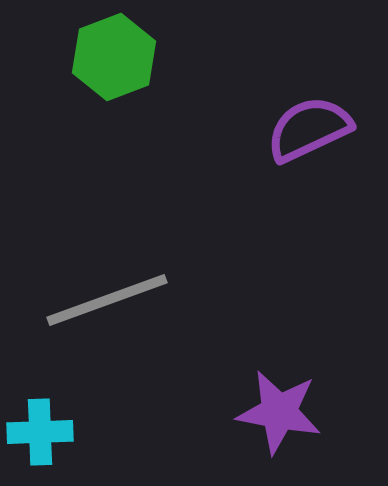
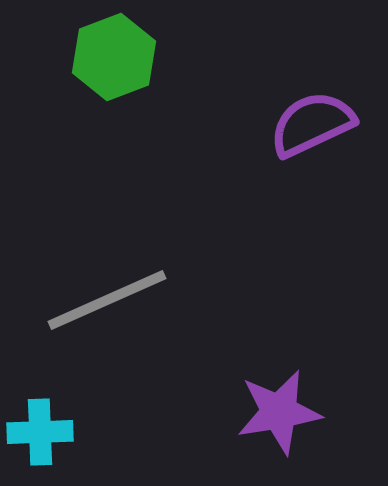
purple semicircle: moved 3 px right, 5 px up
gray line: rotated 4 degrees counterclockwise
purple star: rotated 20 degrees counterclockwise
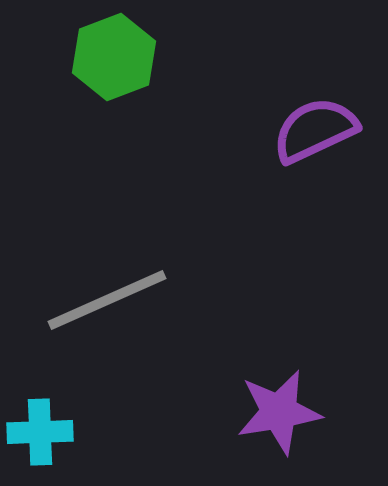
purple semicircle: moved 3 px right, 6 px down
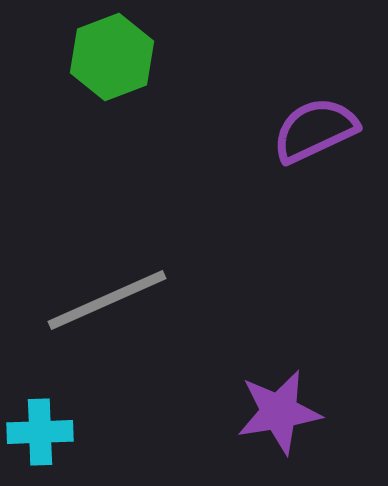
green hexagon: moved 2 px left
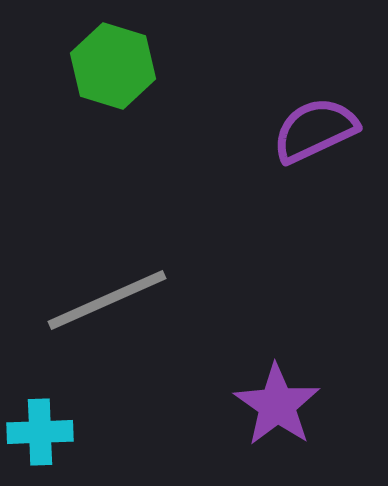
green hexagon: moved 1 px right, 9 px down; rotated 22 degrees counterclockwise
purple star: moved 2 px left, 7 px up; rotated 28 degrees counterclockwise
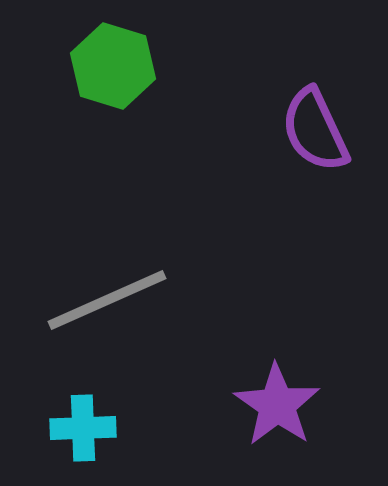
purple semicircle: rotated 90 degrees counterclockwise
cyan cross: moved 43 px right, 4 px up
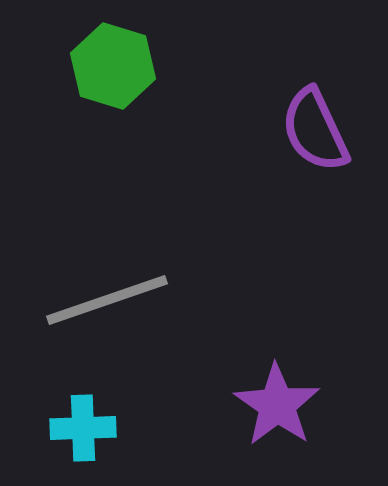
gray line: rotated 5 degrees clockwise
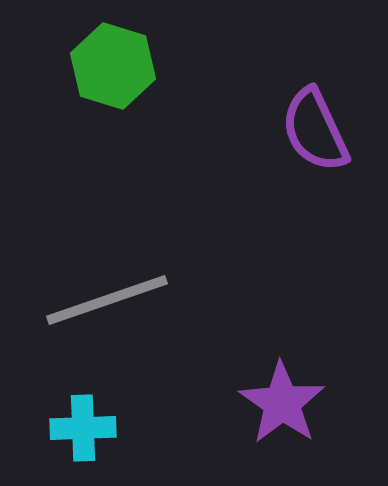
purple star: moved 5 px right, 2 px up
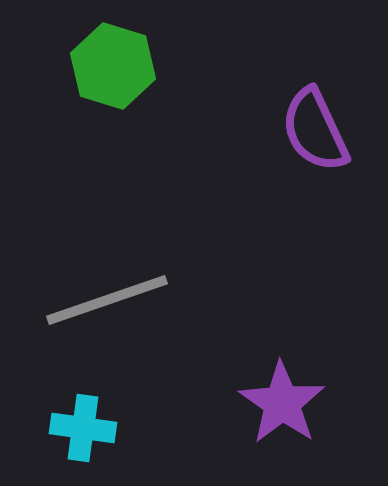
cyan cross: rotated 10 degrees clockwise
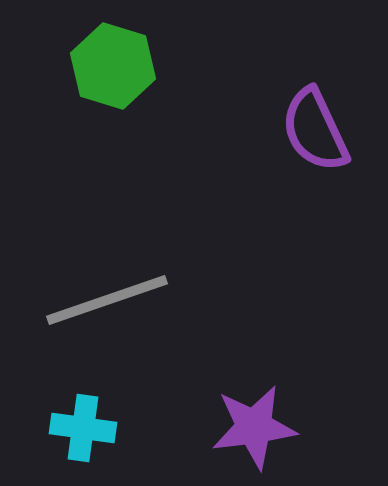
purple star: moved 28 px left, 24 px down; rotated 30 degrees clockwise
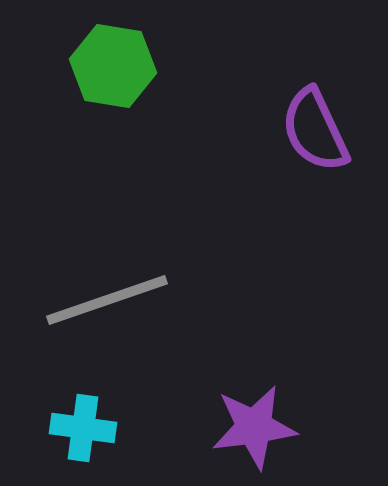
green hexagon: rotated 8 degrees counterclockwise
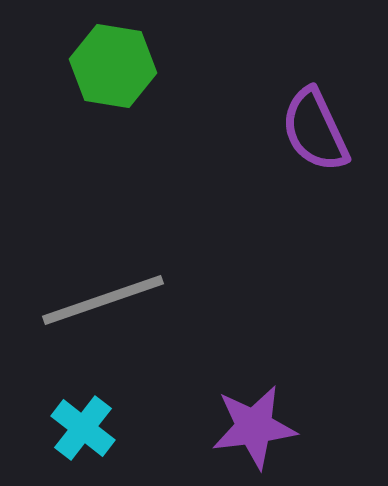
gray line: moved 4 px left
cyan cross: rotated 30 degrees clockwise
